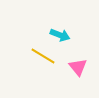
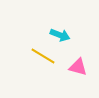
pink triangle: rotated 36 degrees counterclockwise
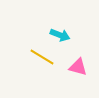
yellow line: moved 1 px left, 1 px down
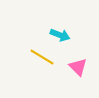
pink triangle: rotated 30 degrees clockwise
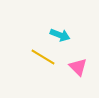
yellow line: moved 1 px right
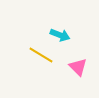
yellow line: moved 2 px left, 2 px up
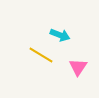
pink triangle: rotated 18 degrees clockwise
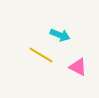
pink triangle: rotated 36 degrees counterclockwise
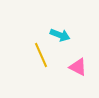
yellow line: rotated 35 degrees clockwise
